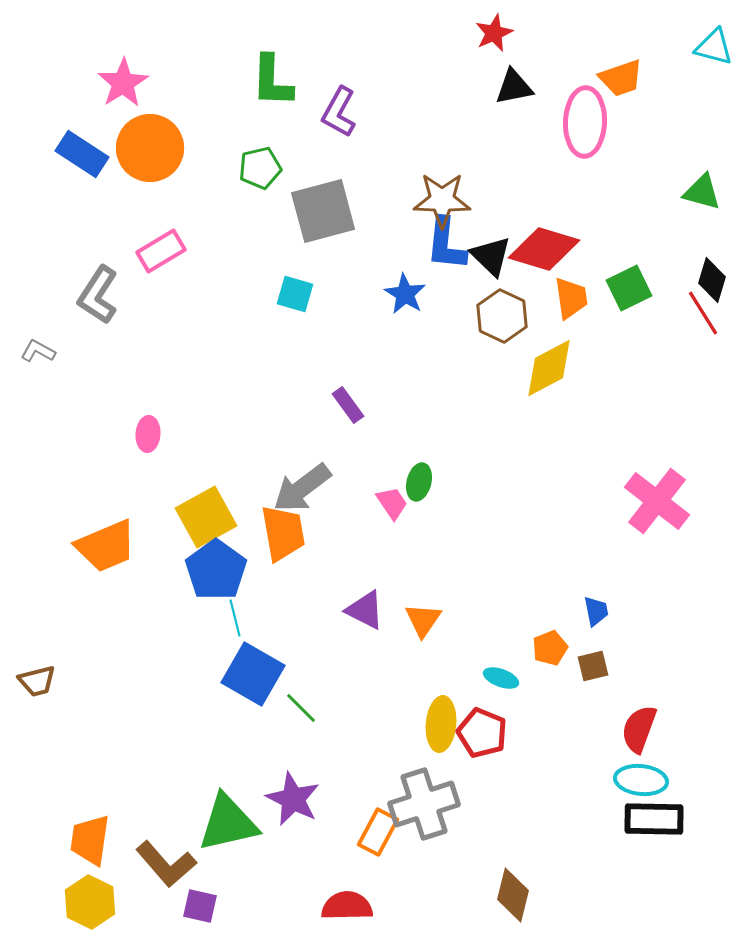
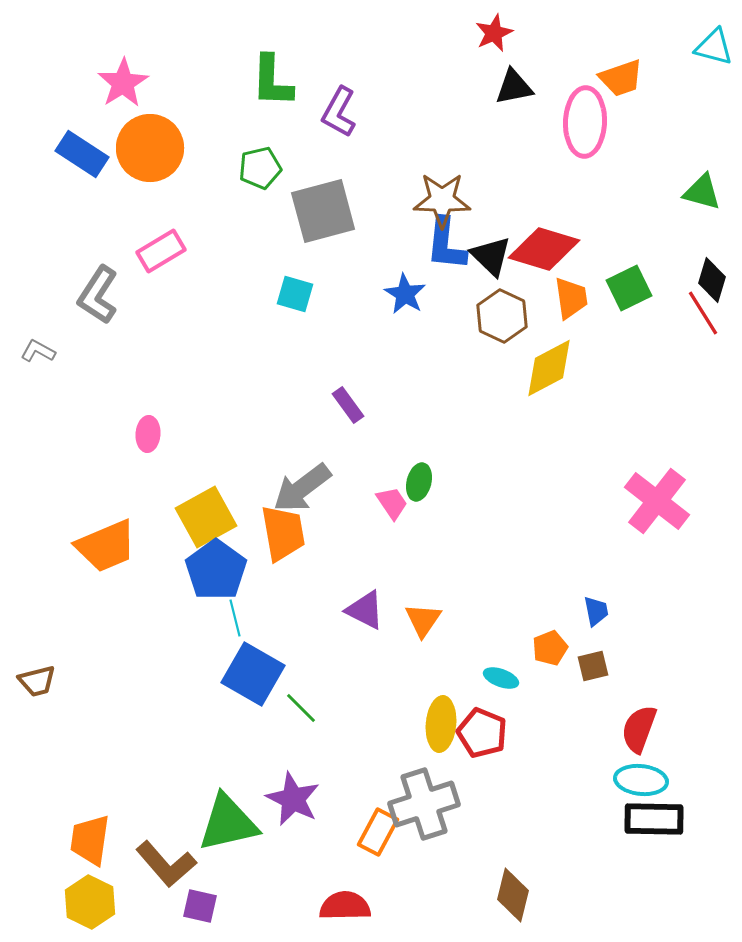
red semicircle at (347, 906): moved 2 px left
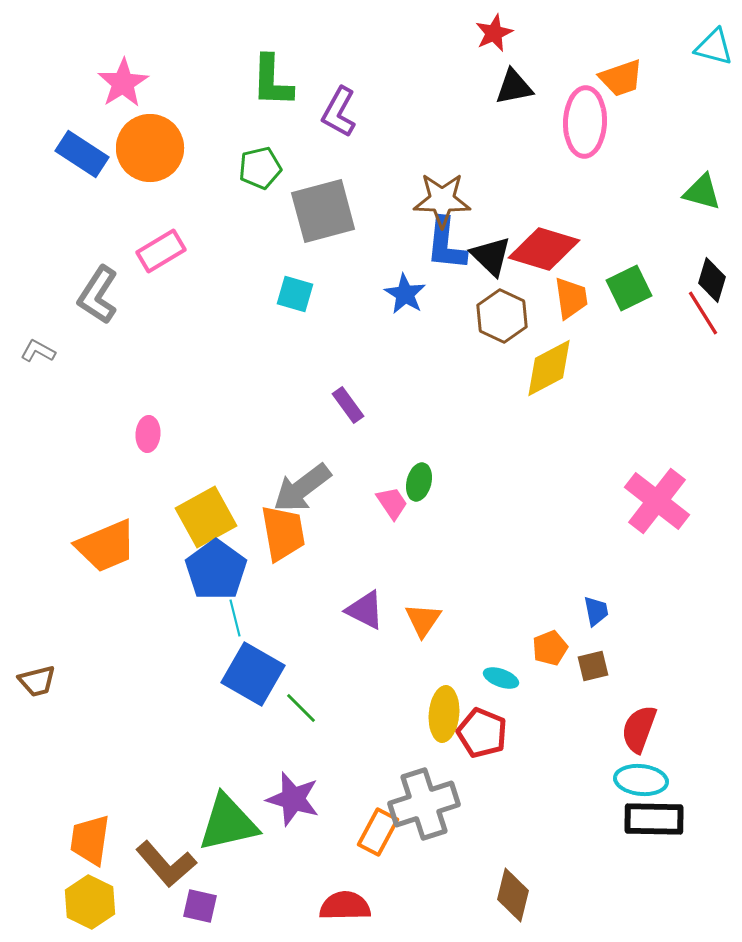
yellow ellipse at (441, 724): moved 3 px right, 10 px up
purple star at (293, 799): rotated 10 degrees counterclockwise
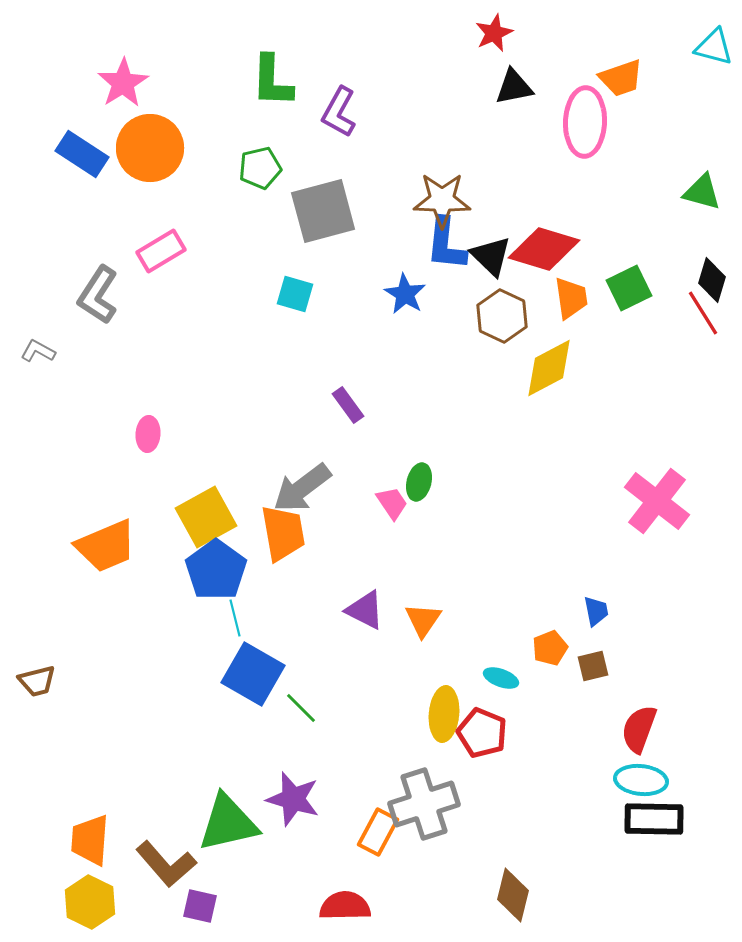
orange trapezoid at (90, 840): rotated 4 degrees counterclockwise
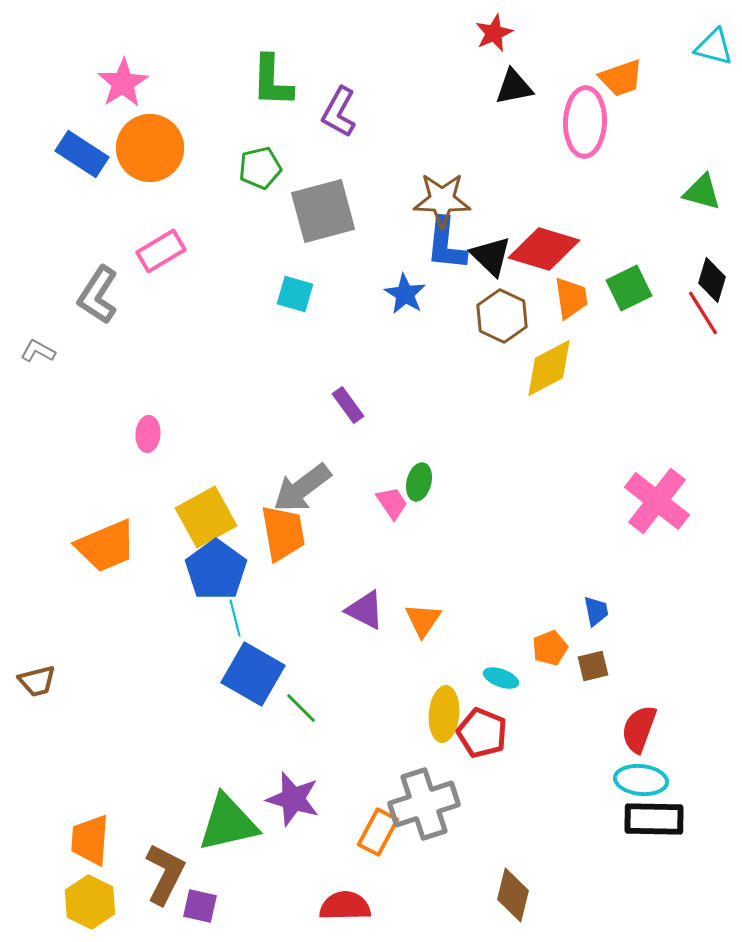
brown L-shape at (166, 864): moved 1 px left, 10 px down; rotated 112 degrees counterclockwise
